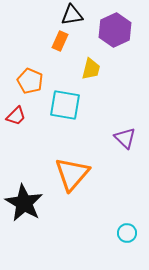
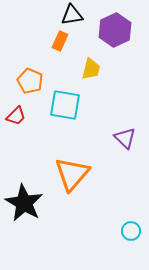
cyan circle: moved 4 px right, 2 px up
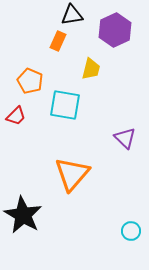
orange rectangle: moved 2 px left
black star: moved 1 px left, 12 px down
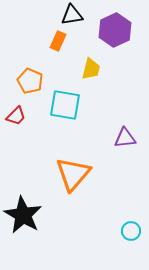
purple triangle: rotated 50 degrees counterclockwise
orange triangle: moved 1 px right
